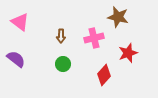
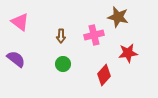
pink cross: moved 3 px up
red star: rotated 12 degrees clockwise
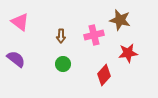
brown star: moved 2 px right, 3 px down
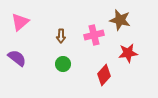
pink triangle: rotated 42 degrees clockwise
purple semicircle: moved 1 px right, 1 px up
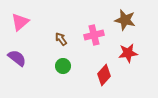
brown star: moved 5 px right
brown arrow: moved 3 px down; rotated 144 degrees clockwise
green circle: moved 2 px down
